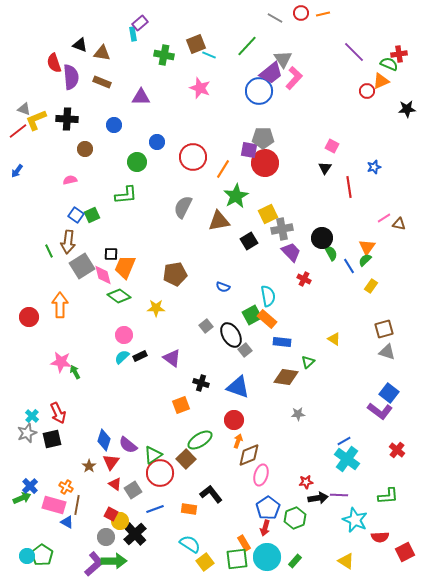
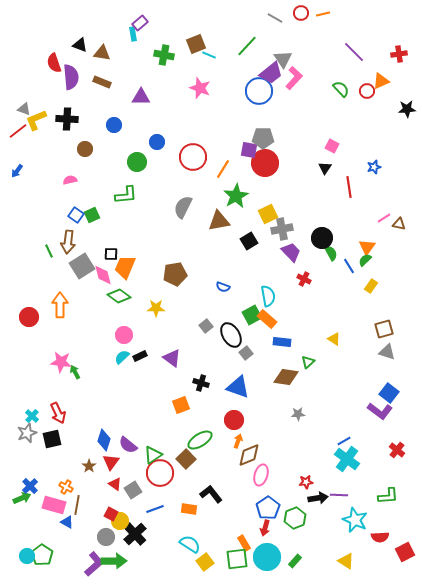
green semicircle at (389, 64): moved 48 px left, 25 px down; rotated 24 degrees clockwise
gray square at (245, 350): moved 1 px right, 3 px down
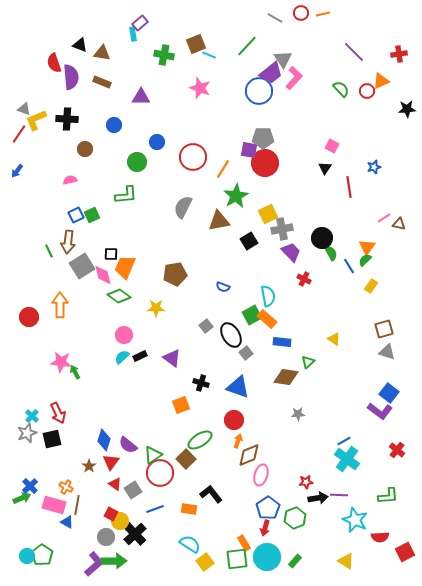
red line at (18, 131): moved 1 px right, 3 px down; rotated 18 degrees counterclockwise
blue square at (76, 215): rotated 28 degrees clockwise
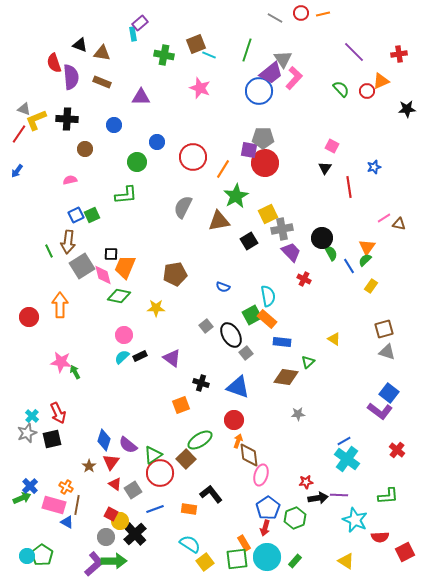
green line at (247, 46): moved 4 px down; rotated 25 degrees counterclockwise
green diamond at (119, 296): rotated 25 degrees counterclockwise
brown diamond at (249, 455): rotated 75 degrees counterclockwise
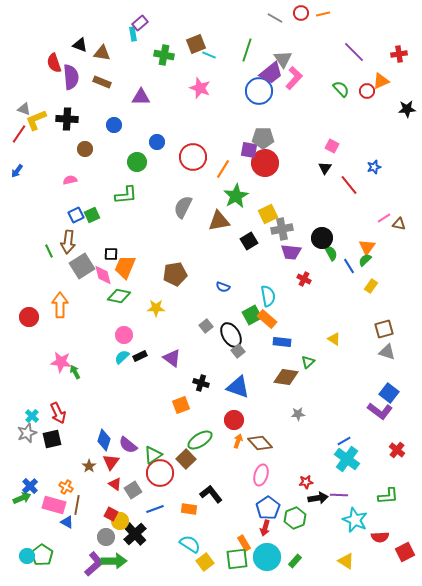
red line at (349, 187): moved 2 px up; rotated 30 degrees counterclockwise
purple trapezoid at (291, 252): rotated 140 degrees clockwise
gray square at (246, 353): moved 8 px left, 2 px up
brown diamond at (249, 455): moved 11 px right, 12 px up; rotated 35 degrees counterclockwise
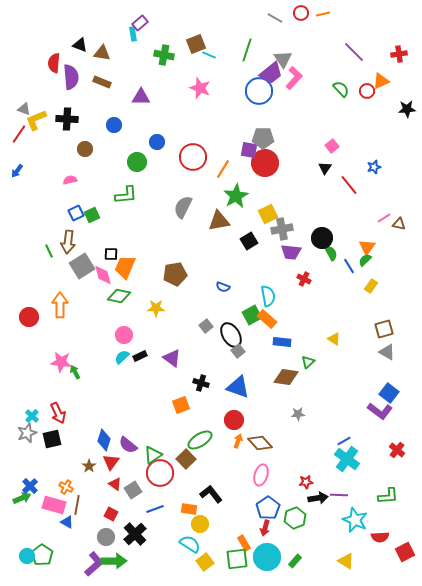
red semicircle at (54, 63): rotated 24 degrees clockwise
pink square at (332, 146): rotated 24 degrees clockwise
blue square at (76, 215): moved 2 px up
gray triangle at (387, 352): rotated 12 degrees clockwise
yellow circle at (120, 521): moved 80 px right, 3 px down
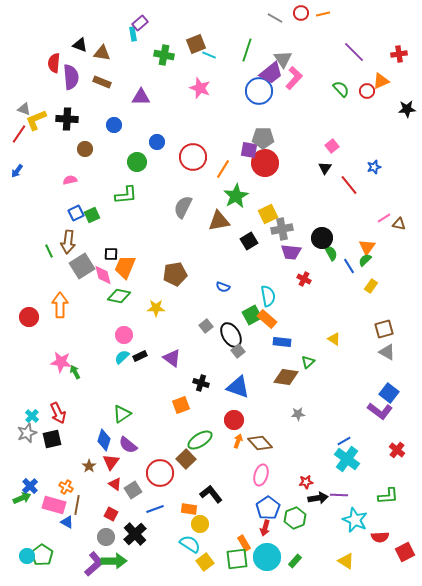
green triangle at (153, 455): moved 31 px left, 41 px up
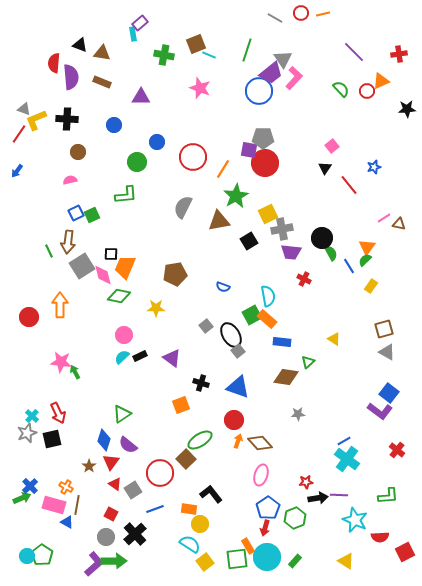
brown circle at (85, 149): moved 7 px left, 3 px down
orange rectangle at (244, 543): moved 4 px right, 3 px down
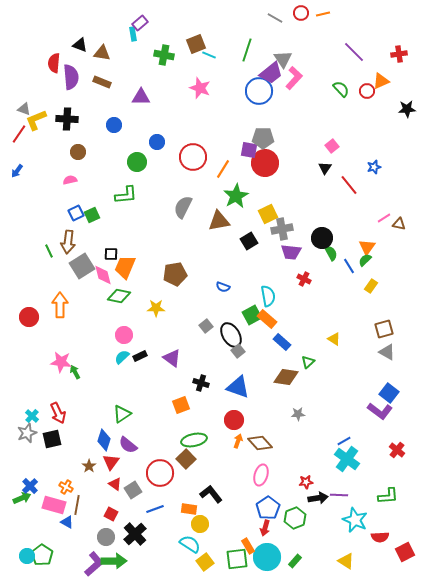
blue rectangle at (282, 342): rotated 36 degrees clockwise
green ellipse at (200, 440): moved 6 px left; rotated 20 degrees clockwise
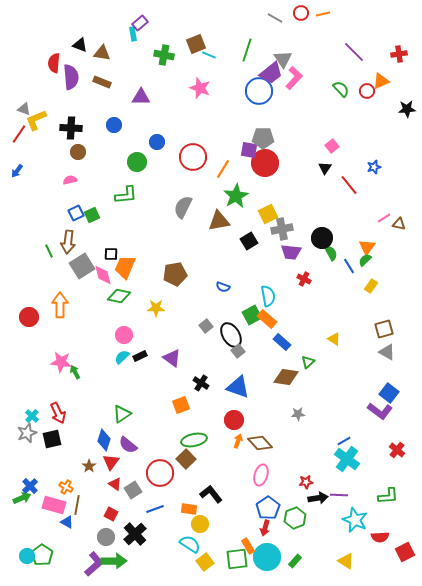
black cross at (67, 119): moved 4 px right, 9 px down
black cross at (201, 383): rotated 14 degrees clockwise
